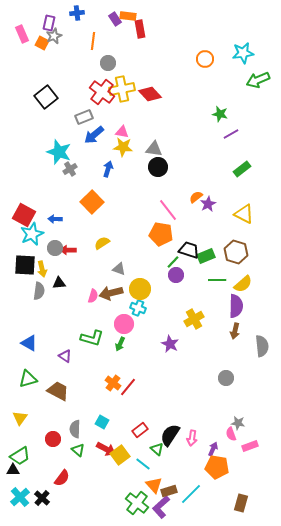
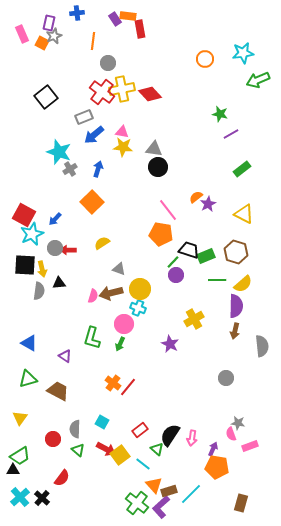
blue arrow at (108, 169): moved 10 px left
blue arrow at (55, 219): rotated 48 degrees counterclockwise
green L-shape at (92, 338): rotated 90 degrees clockwise
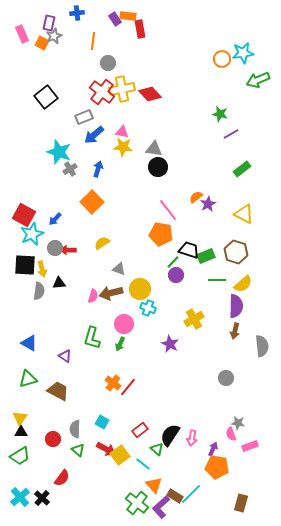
orange circle at (205, 59): moved 17 px right
cyan cross at (138, 308): moved 10 px right
black triangle at (13, 470): moved 8 px right, 38 px up
brown rectangle at (169, 491): moved 6 px right, 5 px down; rotated 49 degrees clockwise
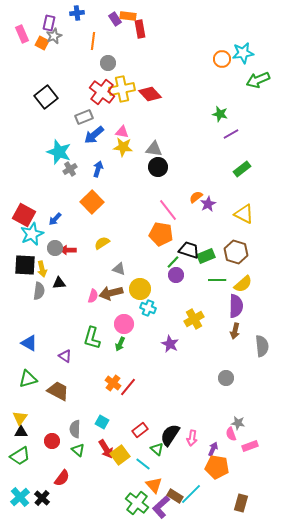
red circle at (53, 439): moved 1 px left, 2 px down
red arrow at (106, 449): rotated 30 degrees clockwise
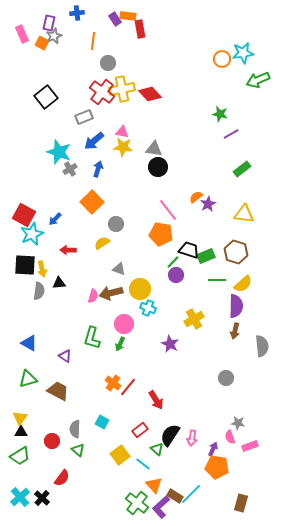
blue arrow at (94, 135): moved 6 px down
yellow triangle at (244, 214): rotated 20 degrees counterclockwise
gray circle at (55, 248): moved 61 px right, 24 px up
pink semicircle at (231, 434): moved 1 px left, 3 px down
red arrow at (106, 449): moved 50 px right, 49 px up
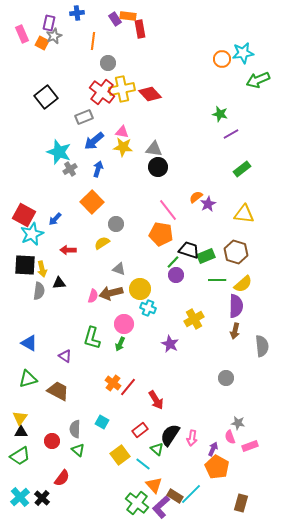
orange pentagon at (217, 467): rotated 20 degrees clockwise
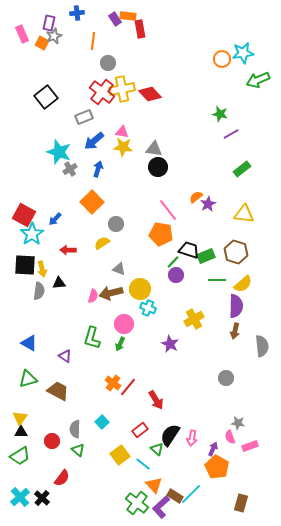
cyan star at (32, 234): rotated 10 degrees counterclockwise
cyan square at (102, 422): rotated 16 degrees clockwise
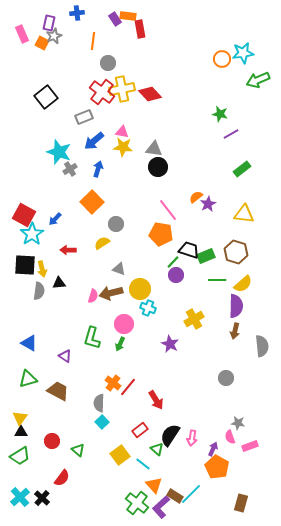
gray semicircle at (75, 429): moved 24 px right, 26 px up
